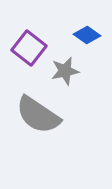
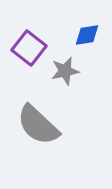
blue diamond: rotated 44 degrees counterclockwise
gray semicircle: moved 10 px down; rotated 9 degrees clockwise
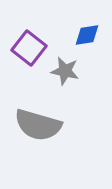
gray star: rotated 24 degrees clockwise
gray semicircle: rotated 27 degrees counterclockwise
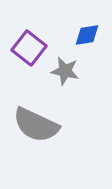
gray semicircle: moved 2 px left; rotated 9 degrees clockwise
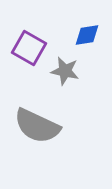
purple square: rotated 8 degrees counterclockwise
gray semicircle: moved 1 px right, 1 px down
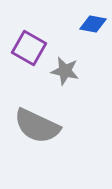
blue diamond: moved 6 px right, 11 px up; rotated 20 degrees clockwise
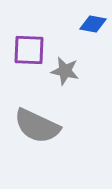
purple square: moved 2 px down; rotated 28 degrees counterclockwise
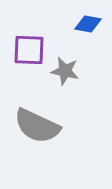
blue diamond: moved 5 px left
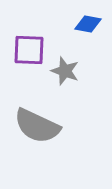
gray star: rotated 8 degrees clockwise
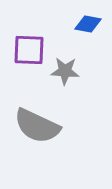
gray star: rotated 16 degrees counterclockwise
